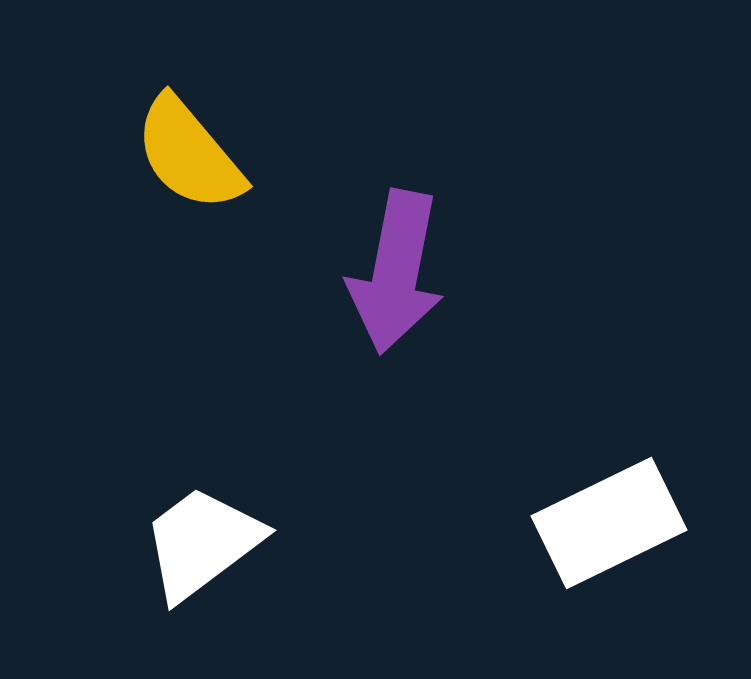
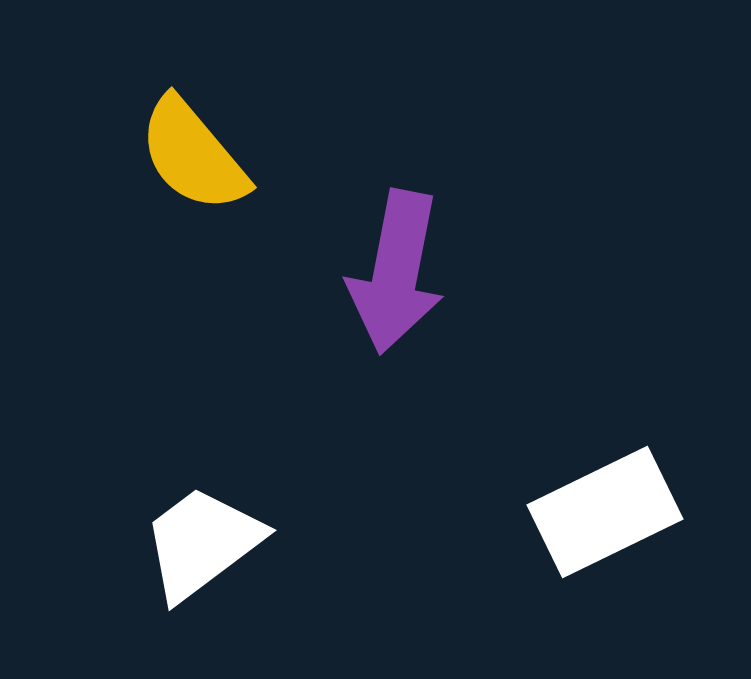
yellow semicircle: moved 4 px right, 1 px down
white rectangle: moved 4 px left, 11 px up
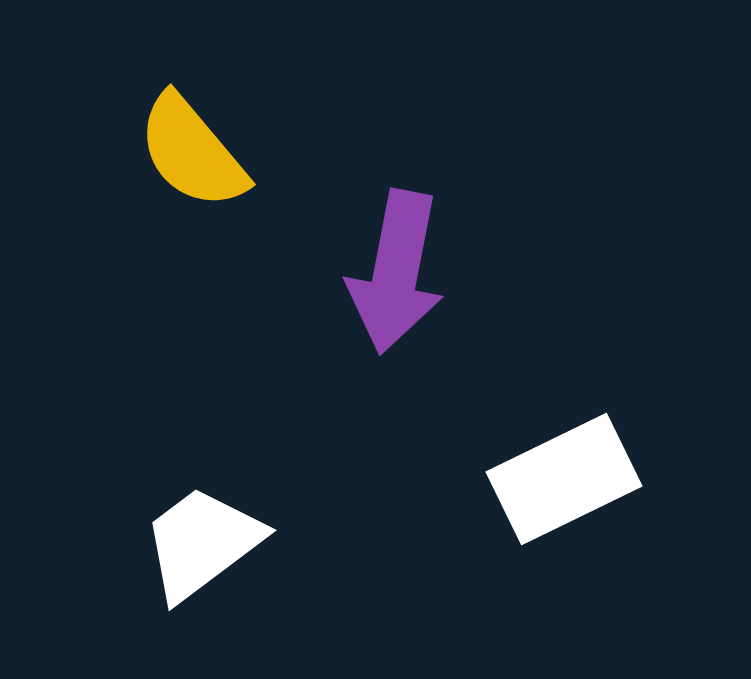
yellow semicircle: moved 1 px left, 3 px up
white rectangle: moved 41 px left, 33 px up
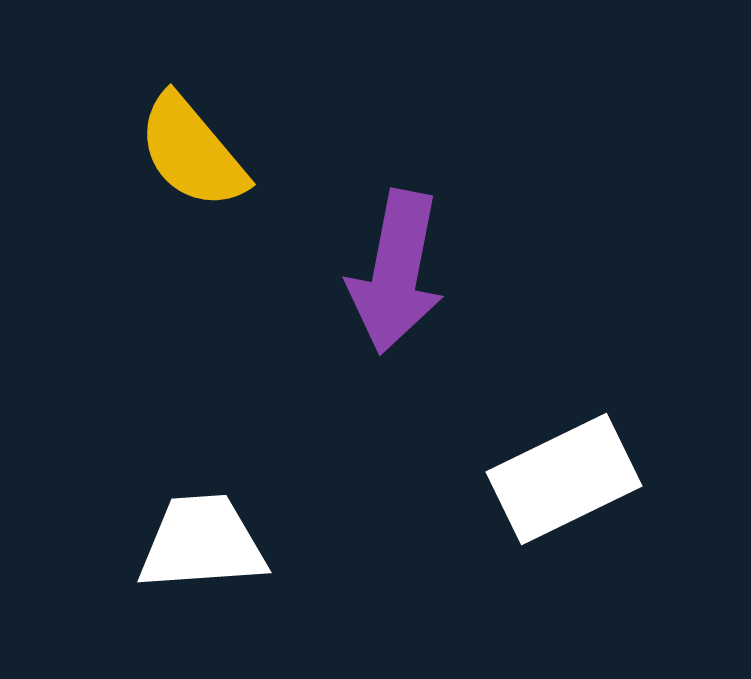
white trapezoid: rotated 33 degrees clockwise
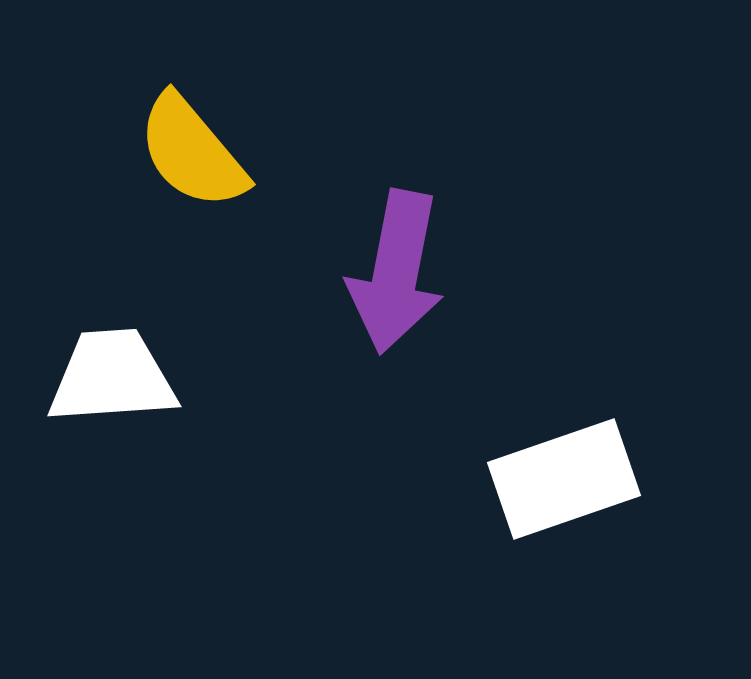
white rectangle: rotated 7 degrees clockwise
white trapezoid: moved 90 px left, 166 px up
